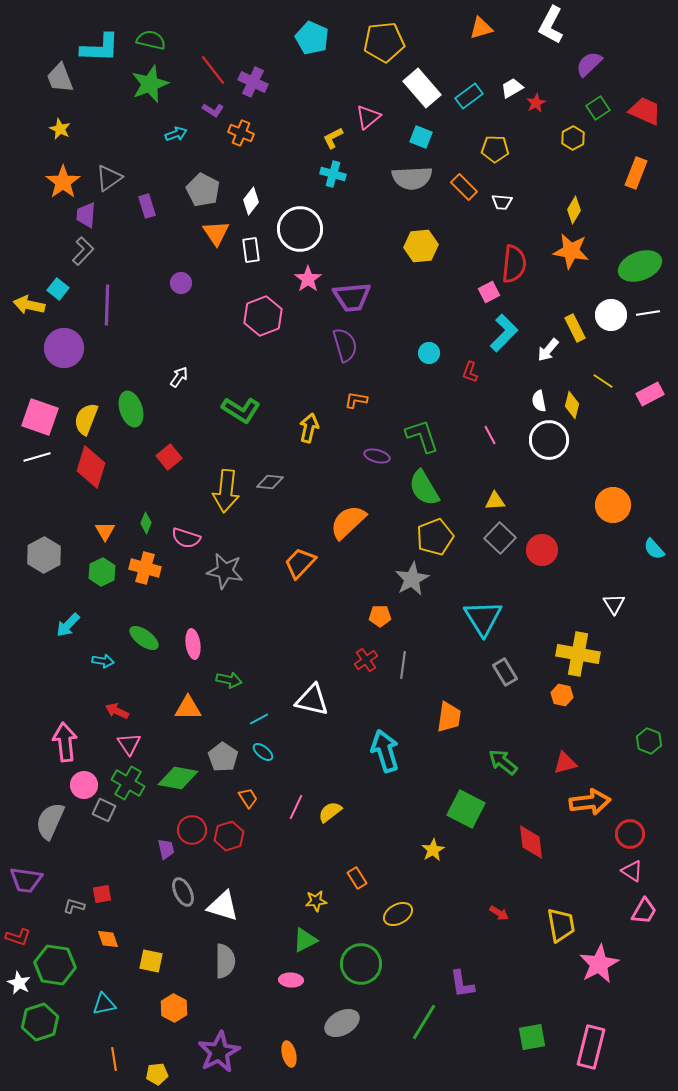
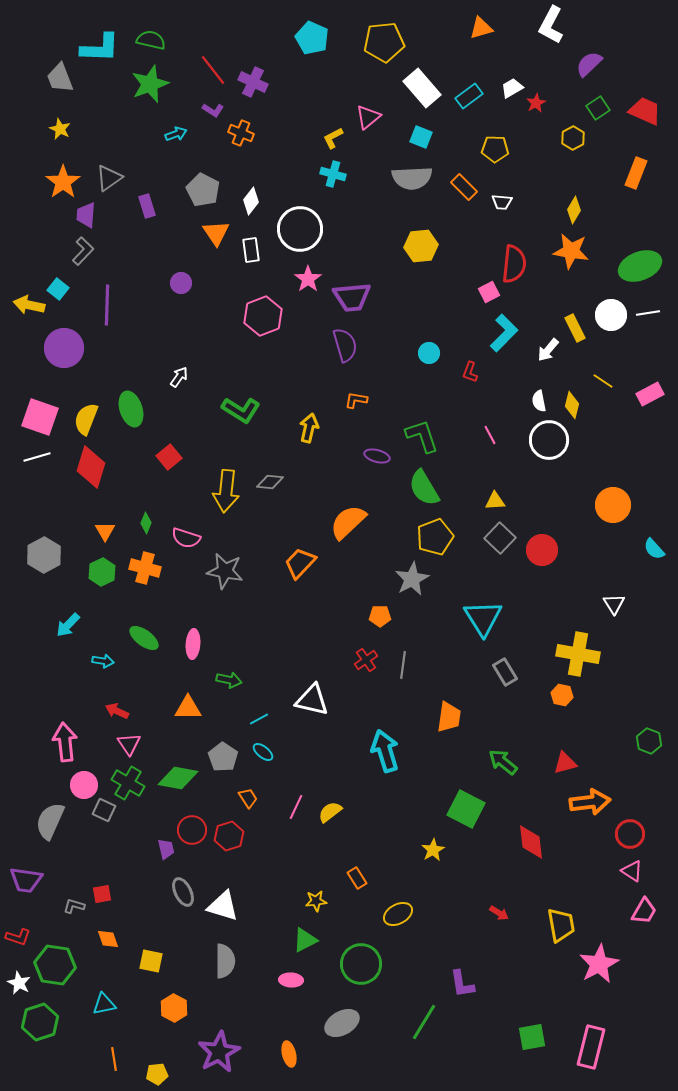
pink ellipse at (193, 644): rotated 12 degrees clockwise
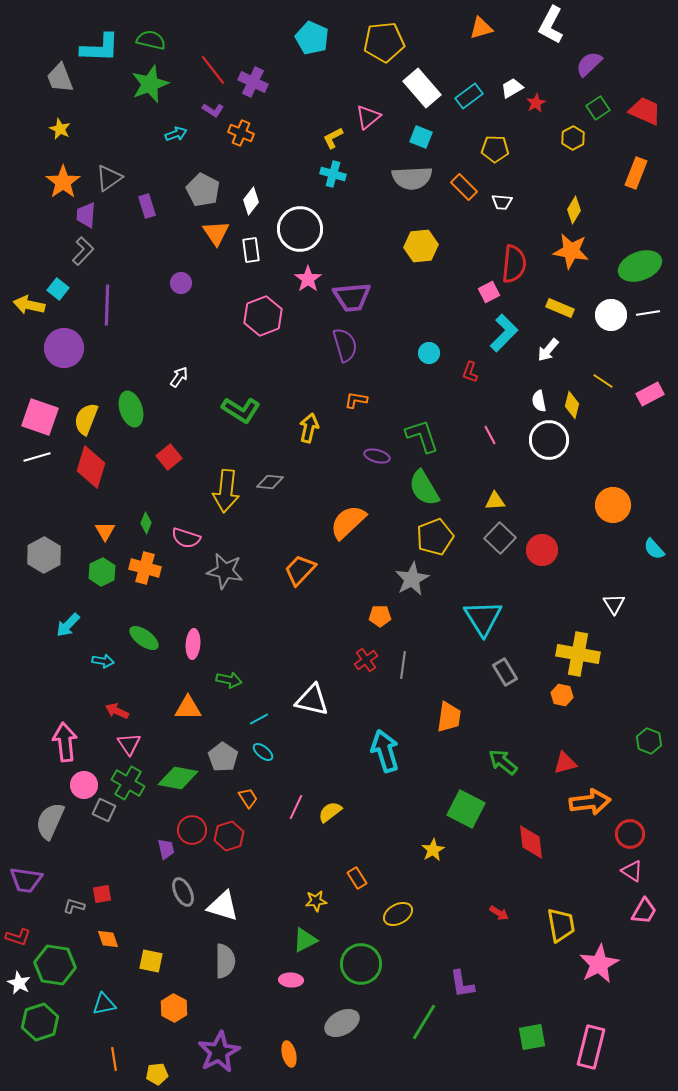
yellow rectangle at (575, 328): moved 15 px left, 20 px up; rotated 40 degrees counterclockwise
orange trapezoid at (300, 563): moved 7 px down
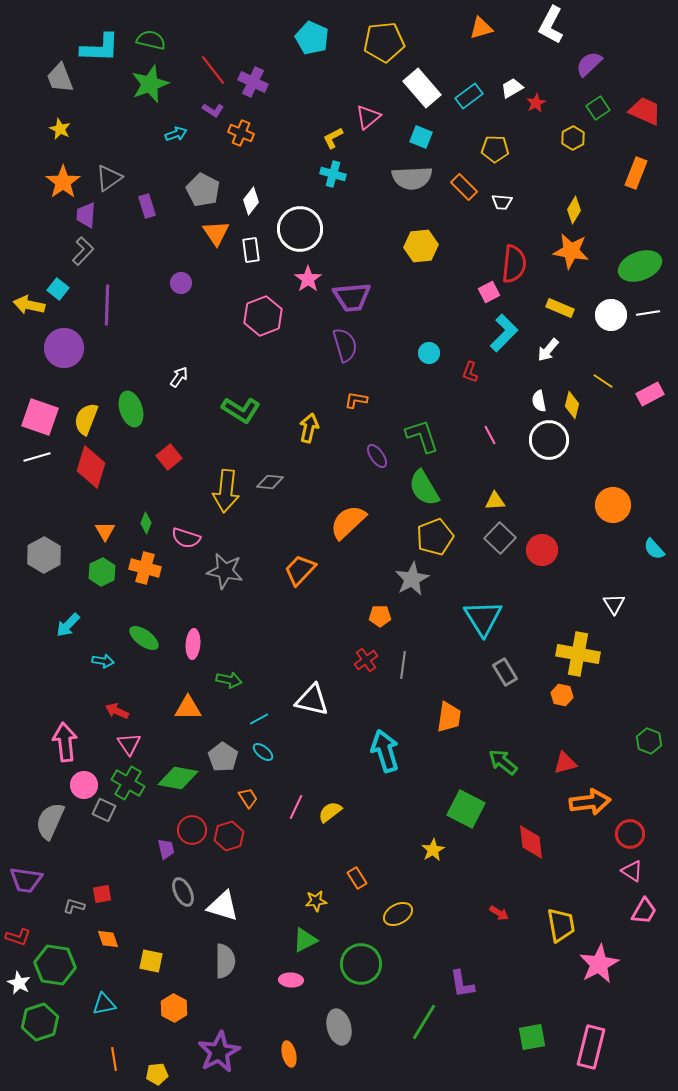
purple ellipse at (377, 456): rotated 40 degrees clockwise
gray ellipse at (342, 1023): moved 3 px left, 4 px down; rotated 76 degrees counterclockwise
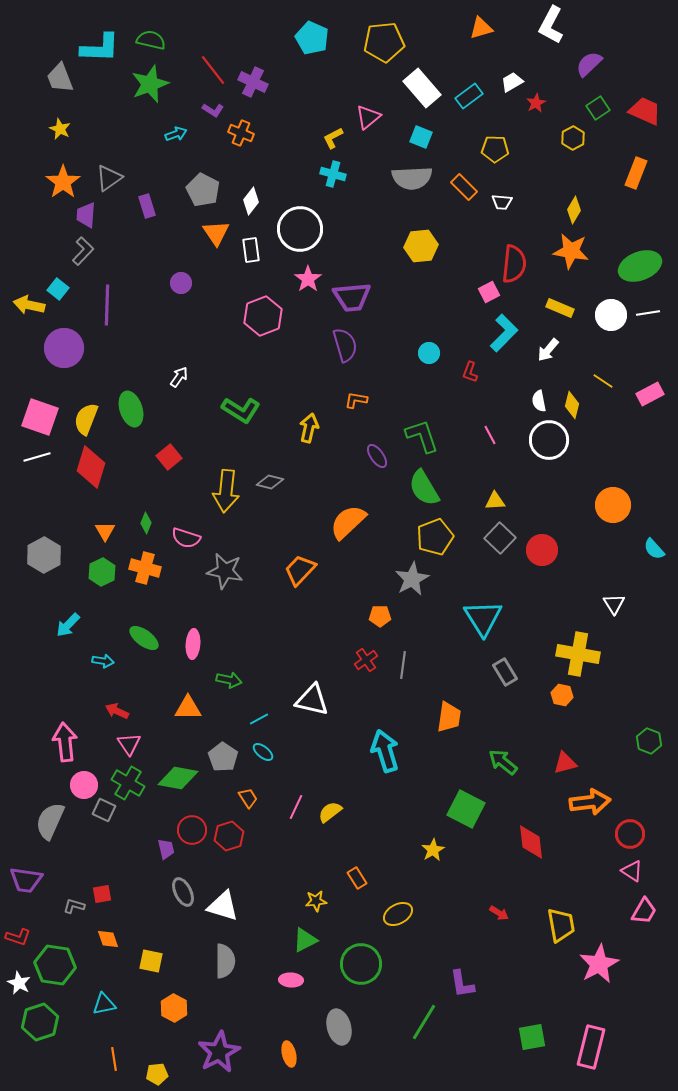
white trapezoid at (512, 88): moved 6 px up
gray diamond at (270, 482): rotated 8 degrees clockwise
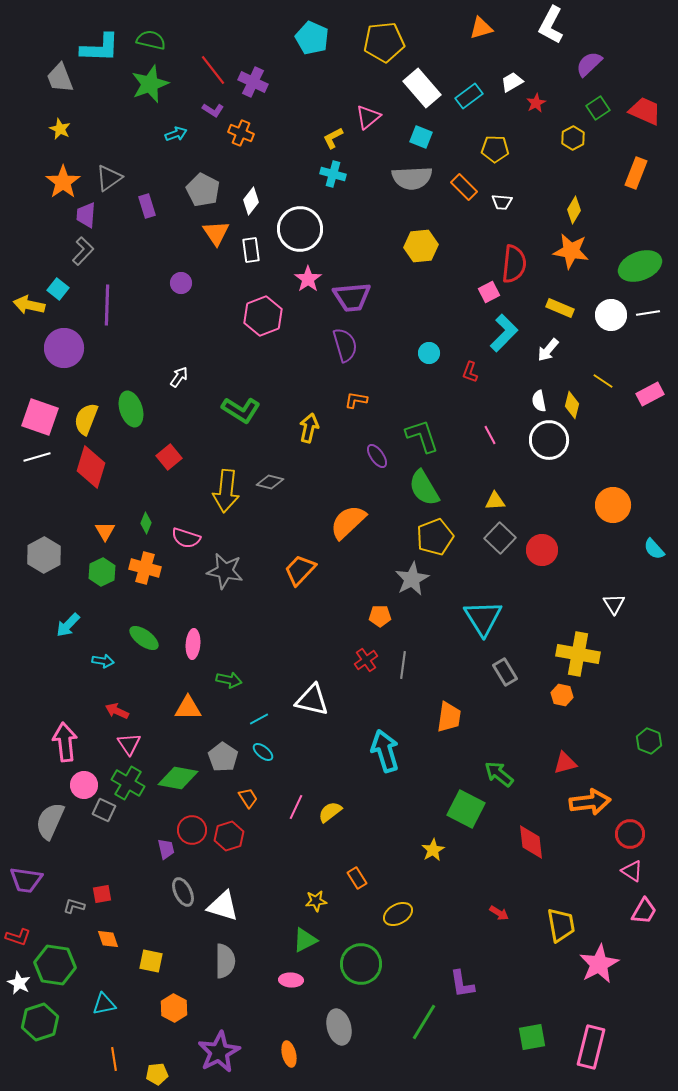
green arrow at (503, 762): moved 4 px left, 12 px down
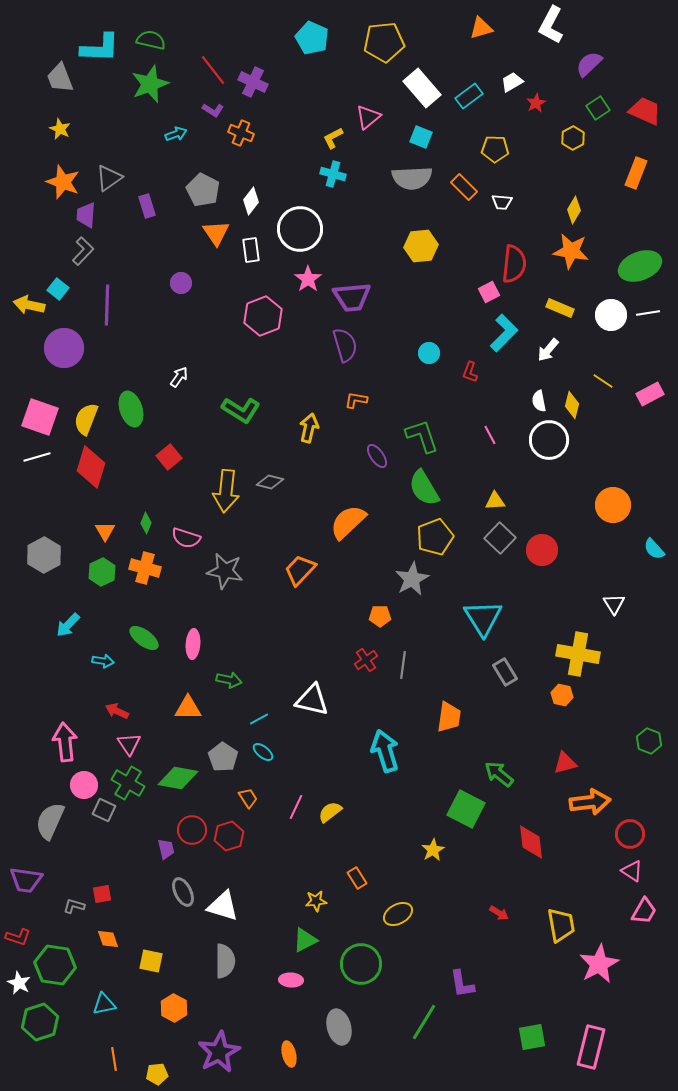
orange star at (63, 182): rotated 16 degrees counterclockwise
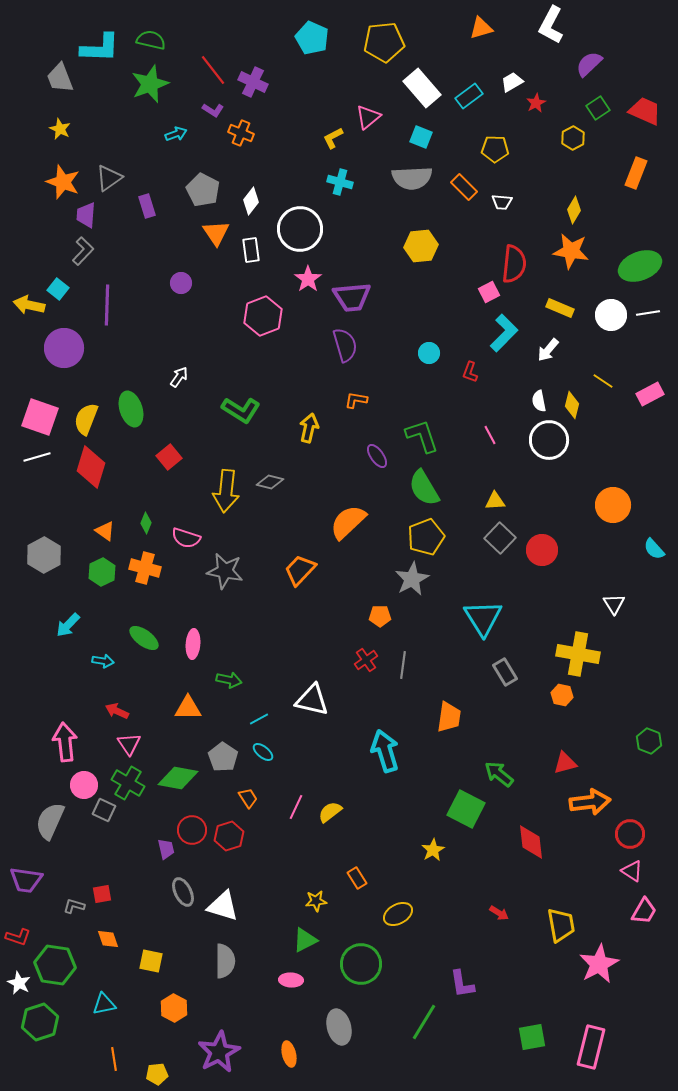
cyan cross at (333, 174): moved 7 px right, 8 px down
orange triangle at (105, 531): rotated 25 degrees counterclockwise
yellow pentagon at (435, 537): moved 9 px left
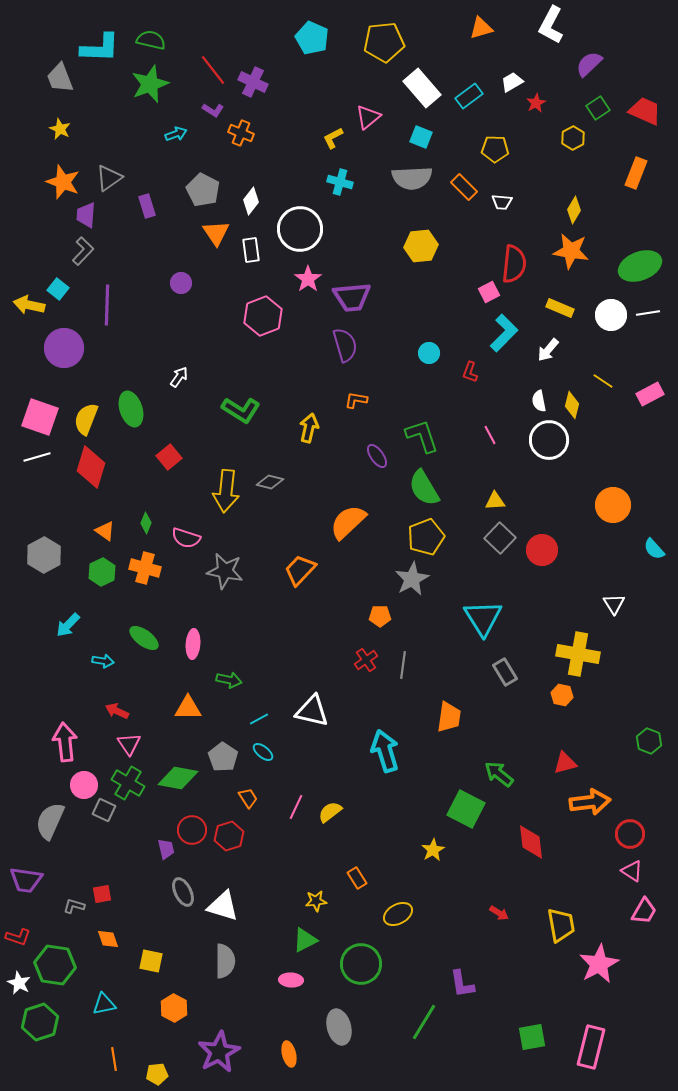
white triangle at (312, 700): moved 11 px down
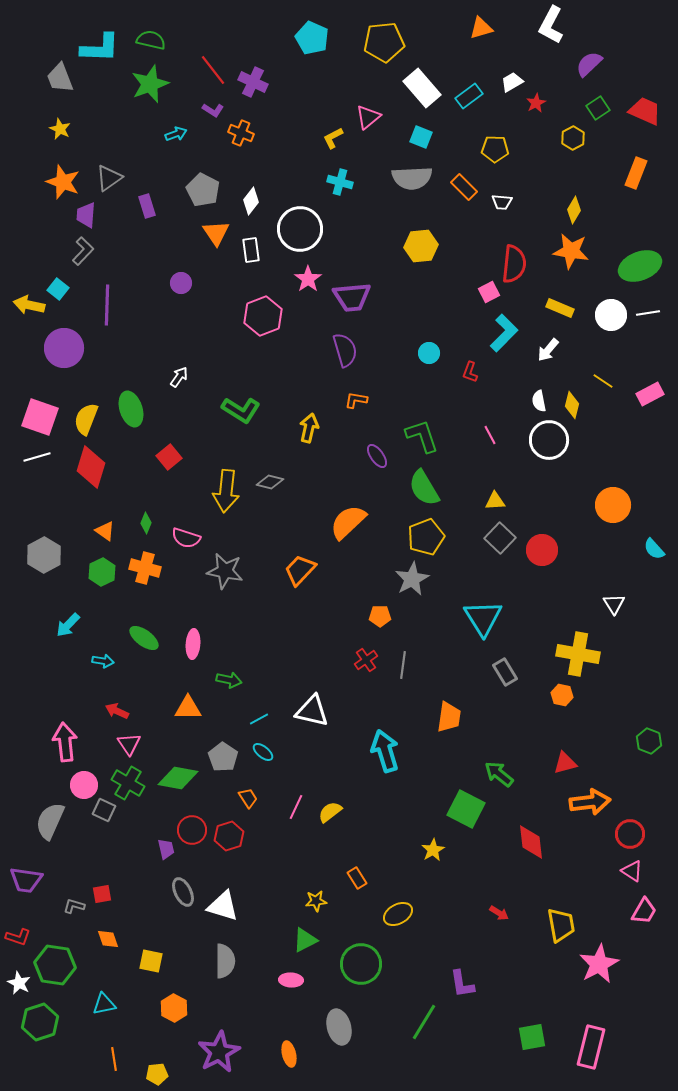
purple semicircle at (345, 345): moved 5 px down
